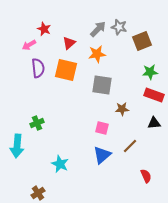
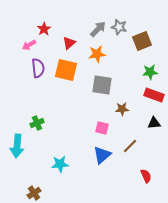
red star: rotated 16 degrees clockwise
cyan star: rotated 30 degrees counterclockwise
brown cross: moved 4 px left
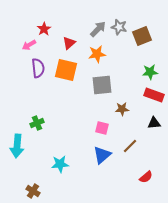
brown square: moved 5 px up
gray square: rotated 15 degrees counterclockwise
red semicircle: moved 1 px down; rotated 72 degrees clockwise
brown cross: moved 1 px left, 2 px up; rotated 24 degrees counterclockwise
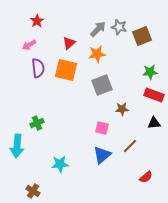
red star: moved 7 px left, 8 px up
gray square: rotated 15 degrees counterclockwise
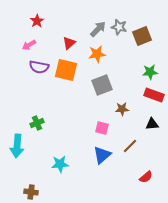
purple semicircle: moved 1 px right, 1 px up; rotated 108 degrees clockwise
black triangle: moved 2 px left, 1 px down
brown cross: moved 2 px left, 1 px down; rotated 24 degrees counterclockwise
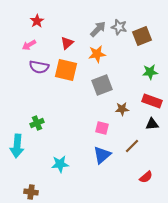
red triangle: moved 2 px left
red rectangle: moved 2 px left, 6 px down
brown line: moved 2 px right
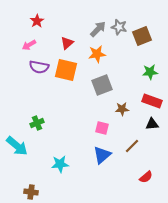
cyan arrow: rotated 55 degrees counterclockwise
